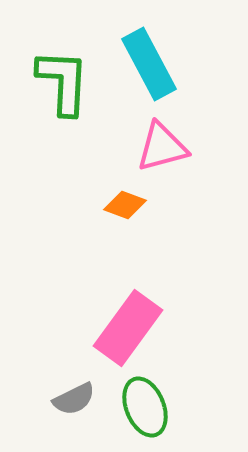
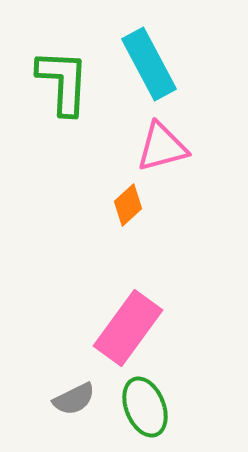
orange diamond: moved 3 px right; rotated 63 degrees counterclockwise
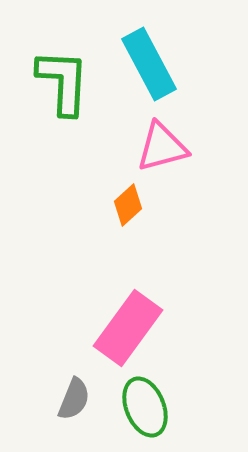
gray semicircle: rotated 42 degrees counterclockwise
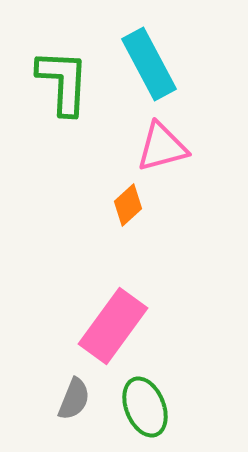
pink rectangle: moved 15 px left, 2 px up
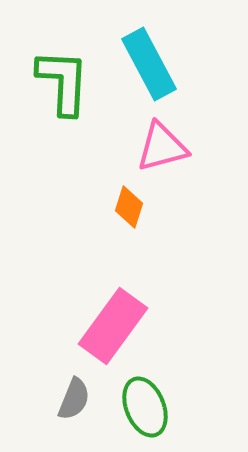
orange diamond: moved 1 px right, 2 px down; rotated 30 degrees counterclockwise
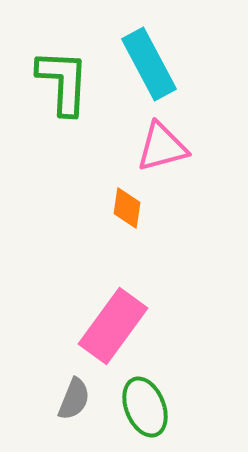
orange diamond: moved 2 px left, 1 px down; rotated 9 degrees counterclockwise
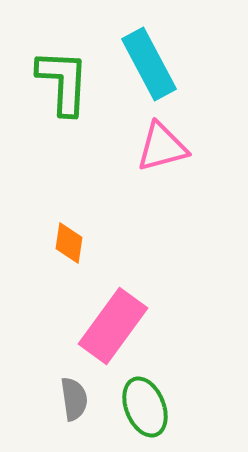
orange diamond: moved 58 px left, 35 px down
gray semicircle: rotated 30 degrees counterclockwise
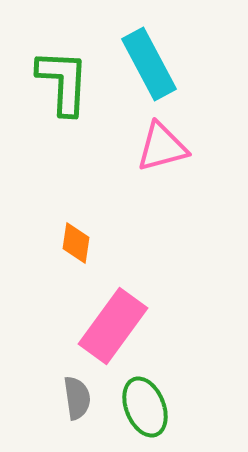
orange diamond: moved 7 px right
gray semicircle: moved 3 px right, 1 px up
